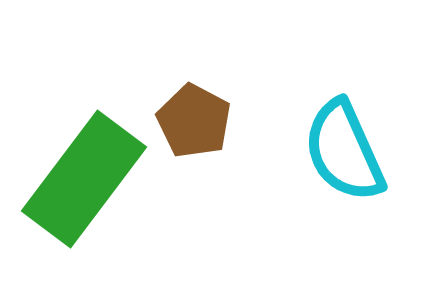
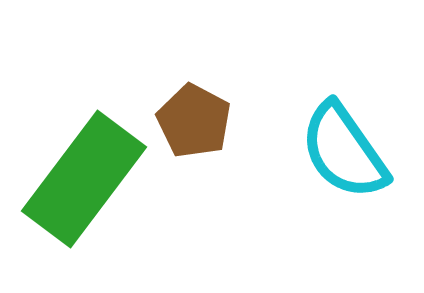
cyan semicircle: rotated 11 degrees counterclockwise
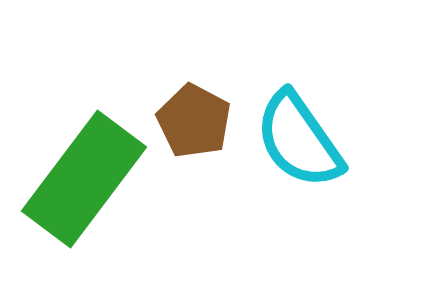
cyan semicircle: moved 45 px left, 11 px up
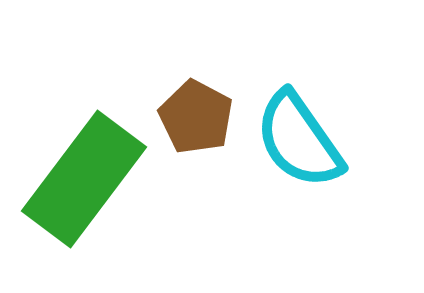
brown pentagon: moved 2 px right, 4 px up
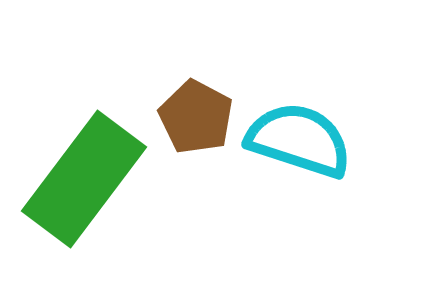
cyan semicircle: rotated 143 degrees clockwise
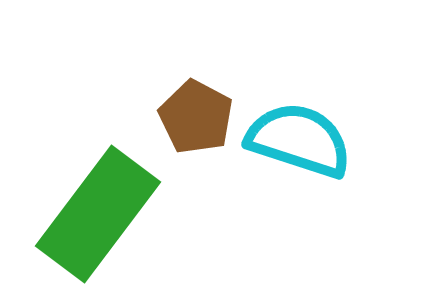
green rectangle: moved 14 px right, 35 px down
